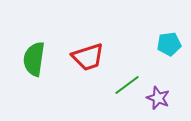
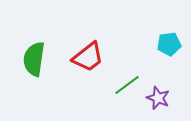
red trapezoid: rotated 20 degrees counterclockwise
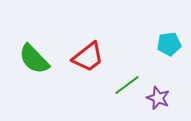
green semicircle: rotated 52 degrees counterclockwise
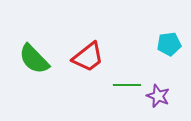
green line: rotated 36 degrees clockwise
purple star: moved 2 px up
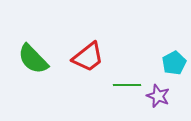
cyan pentagon: moved 5 px right, 19 px down; rotated 20 degrees counterclockwise
green semicircle: moved 1 px left
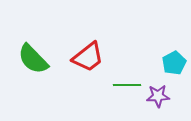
purple star: rotated 25 degrees counterclockwise
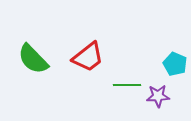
cyan pentagon: moved 1 px right, 1 px down; rotated 20 degrees counterclockwise
